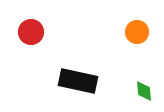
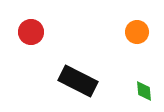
black rectangle: rotated 15 degrees clockwise
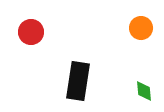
orange circle: moved 4 px right, 4 px up
black rectangle: rotated 72 degrees clockwise
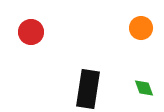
black rectangle: moved 10 px right, 8 px down
green diamond: moved 3 px up; rotated 15 degrees counterclockwise
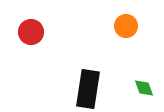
orange circle: moved 15 px left, 2 px up
